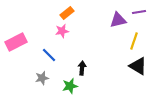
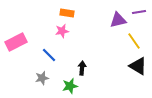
orange rectangle: rotated 48 degrees clockwise
yellow line: rotated 54 degrees counterclockwise
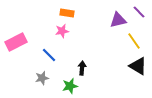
purple line: rotated 56 degrees clockwise
